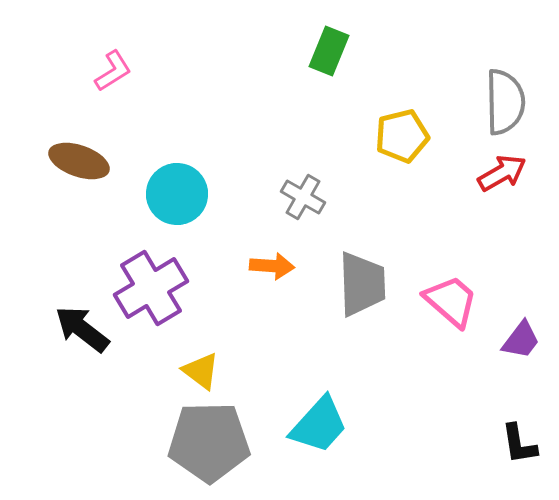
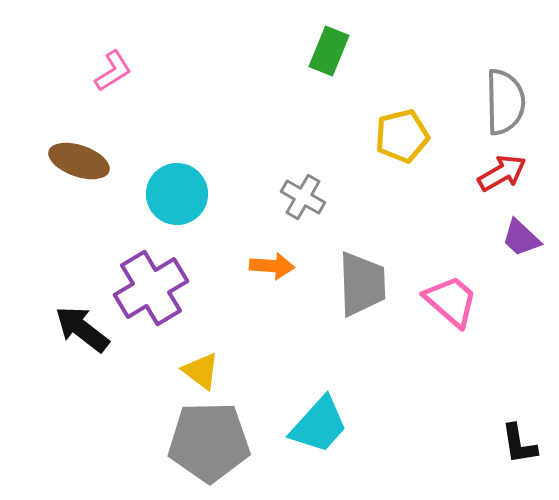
purple trapezoid: moved 102 px up; rotated 96 degrees clockwise
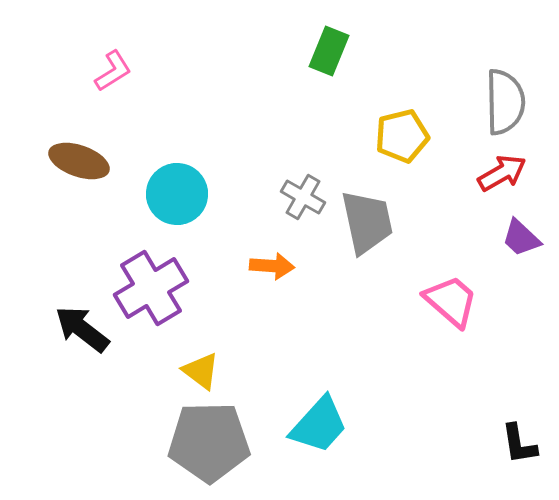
gray trapezoid: moved 5 px right, 62 px up; rotated 10 degrees counterclockwise
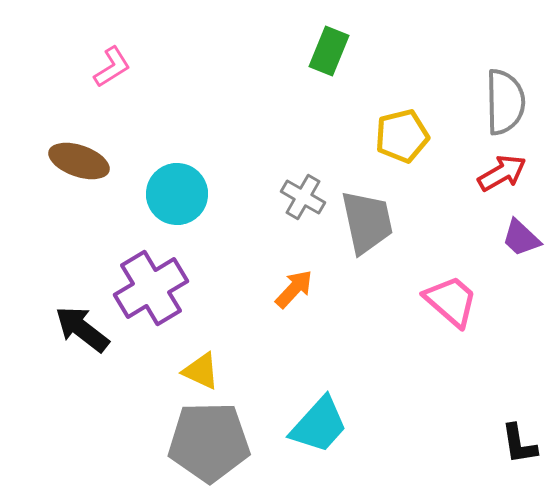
pink L-shape: moved 1 px left, 4 px up
orange arrow: moved 22 px right, 23 px down; rotated 51 degrees counterclockwise
yellow triangle: rotated 12 degrees counterclockwise
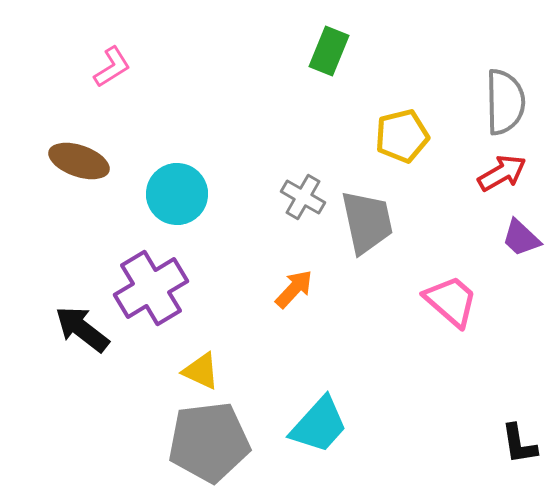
gray pentagon: rotated 6 degrees counterclockwise
